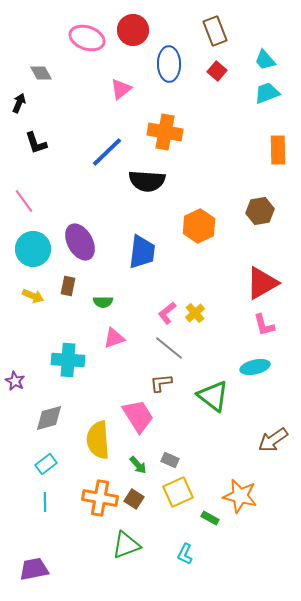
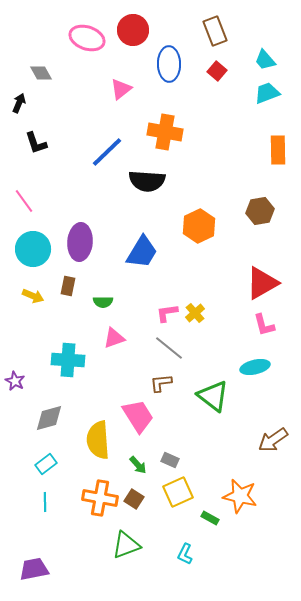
purple ellipse at (80, 242): rotated 33 degrees clockwise
blue trapezoid at (142, 252): rotated 24 degrees clockwise
pink L-shape at (167, 313): rotated 30 degrees clockwise
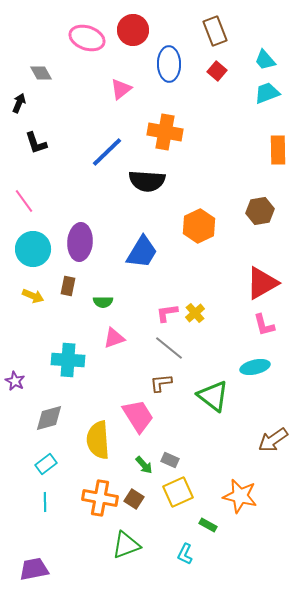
green arrow at (138, 465): moved 6 px right
green rectangle at (210, 518): moved 2 px left, 7 px down
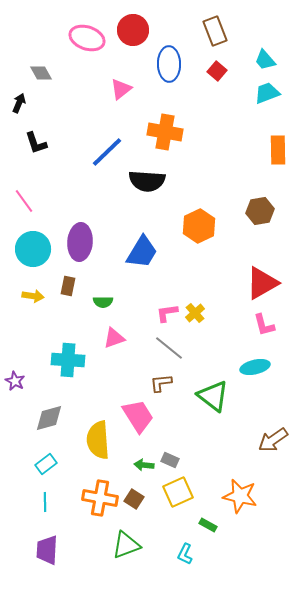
yellow arrow at (33, 296): rotated 15 degrees counterclockwise
green arrow at (144, 465): rotated 138 degrees clockwise
purple trapezoid at (34, 569): moved 13 px right, 19 px up; rotated 76 degrees counterclockwise
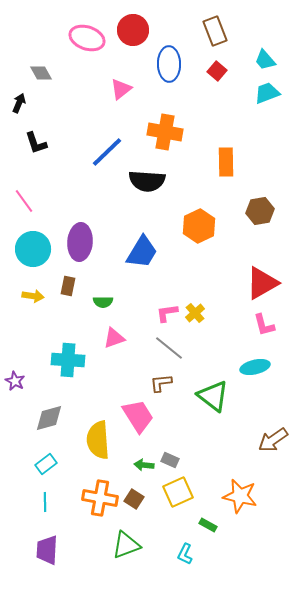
orange rectangle at (278, 150): moved 52 px left, 12 px down
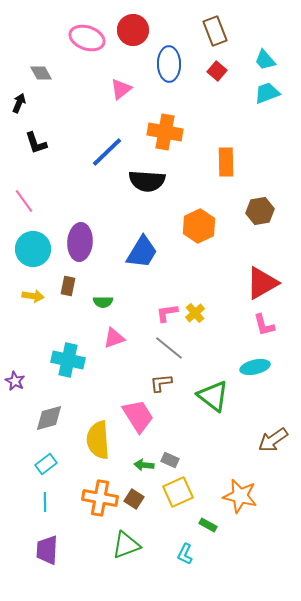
cyan cross at (68, 360): rotated 8 degrees clockwise
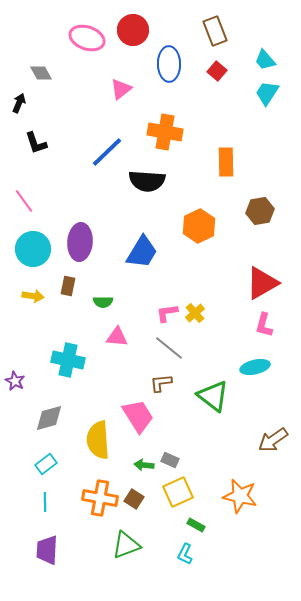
cyan trapezoid at (267, 93): rotated 36 degrees counterclockwise
pink L-shape at (264, 325): rotated 30 degrees clockwise
pink triangle at (114, 338): moved 3 px right, 1 px up; rotated 25 degrees clockwise
green rectangle at (208, 525): moved 12 px left
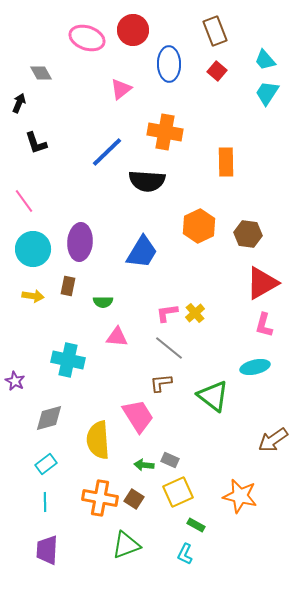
brown hexagon at (260, 211): moved 12 px left, 23 px down; rotated 16 degrees clockwise
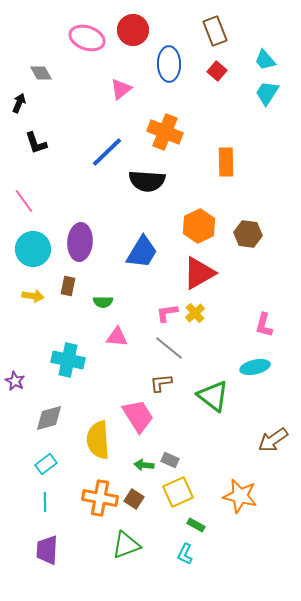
orange cross at (165, 132): rotated 12 degrees clockwise
red triangle at (262, 283): moved 63 px left, 10 px up
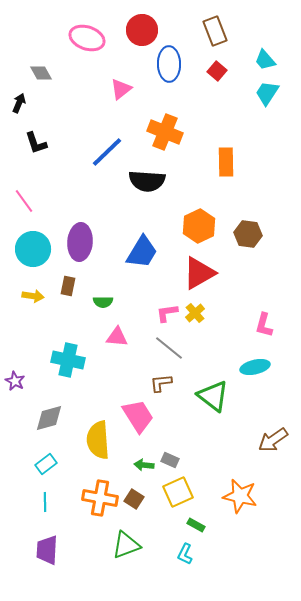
red circle at (133, 30): moved 9 px right
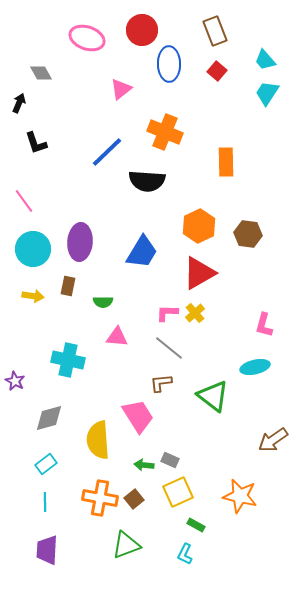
pink L-shape at (167, 313): rotated 10 degrees clockwise
brown square at (134, 499): rotated 18 degrees clockwise
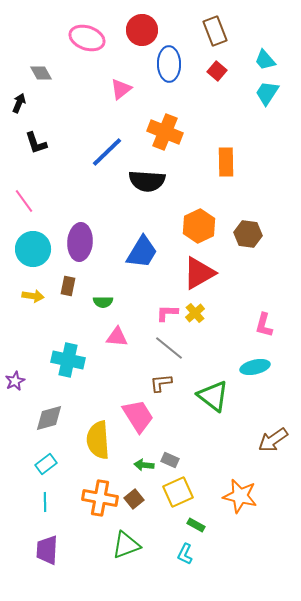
purple star at (15, 381): rotated 18 degrees clockwise
